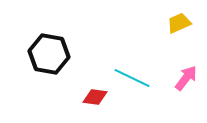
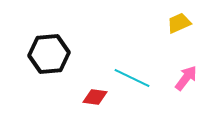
black hexagon: rotated 15 degrees counterclockwise
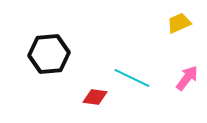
pink arrow: moved 1 px right
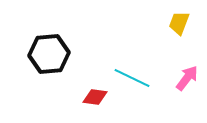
yellow trapezoid: rotated 45 degrees counterclockwise
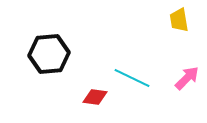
yellow trapezoid: moved 3 px up; rotated 30 degrees counterclockwise
pink arrow: rotated 8 degrees clockwise
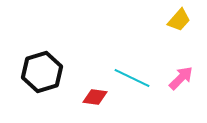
yellow trapezoid: rotated 130 degrees counterclockwise
black hexagon: moved 7 px left, 18 px down; rotated 12 degrees counterclockwise
pink arrow: moved 6 px left
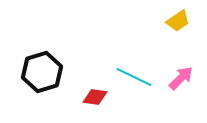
yellow trapezoid: moved 1 px left, 1 px down; rotated 15 degrees clockwise
cyan line: moved 2 px right, 1 px up
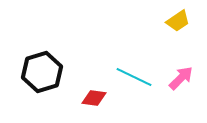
red diamond: moved 1 px left, 1 px down
